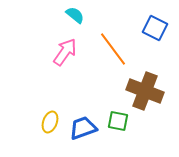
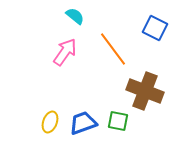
cyan semicircle: moved 1 px down
blue trapezoid: moved 5 px up
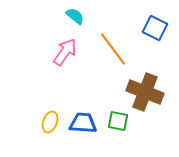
brown cross: moved 1 px down
blue trapezoid: rotated 24 degrees clockwise
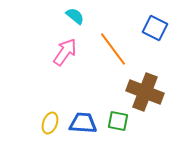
yellow ellipse: moved 1 px down
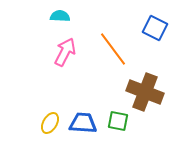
cyan semicircle: moved 15 px left; rotated 36 degrees counterclockwise
pink arrow: rotated 8 degrees counterclockwise
yellow ellipse: rotated 10 degrees clockwise
